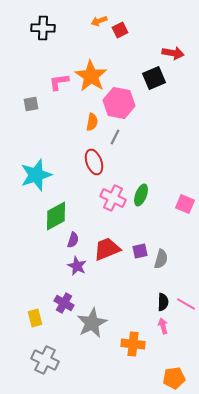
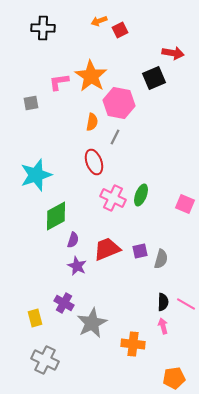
gray square: moved 1 px up
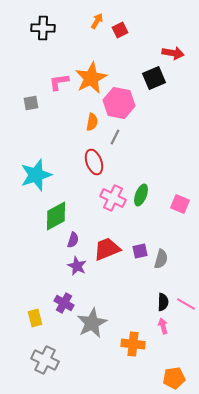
orange arrow: moved 2 px left; rotated 140 degrees clockwise
orange star: moved 2 px down; rotated 12 degrees clockwise
pink square: moved 5 px left
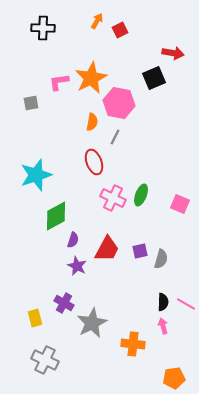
red trapezoid: rotated 140 degrees clockwise
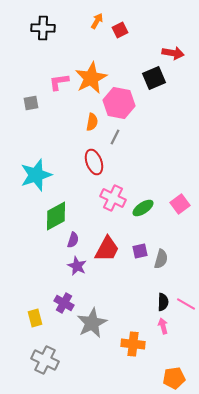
green ellipse: moved 2 px right, 13 px down; rotated 35 degrees clockwise
pink square: rotated 30 degrees clockwise
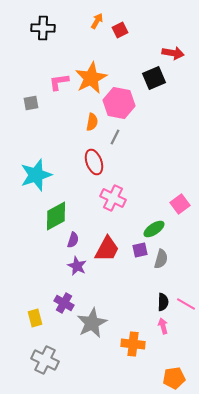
green ellipse: moved 11 px right, 21 px down
purple square: moved 1 px up
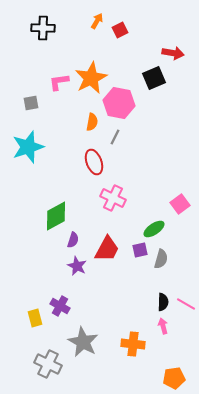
cyan star: moved 8 px left, 28 px up
purple cross: moved 4 px left, 3 px down
gray star: moved 9 px left, 19 px down; rotated 16 degrees counterclockwise
gray cross: moved 3 px right, 4 px down
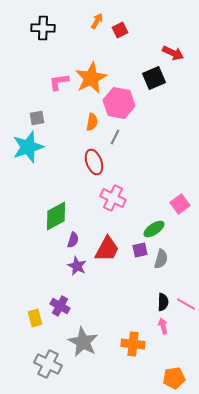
red arrow: rotated 15 degrees clockwise
gray square: moved 6 px right, 15 px down
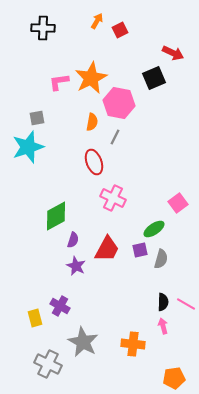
pink square: moved 2 px left, 1 px up
purple star: moved 1 px left
